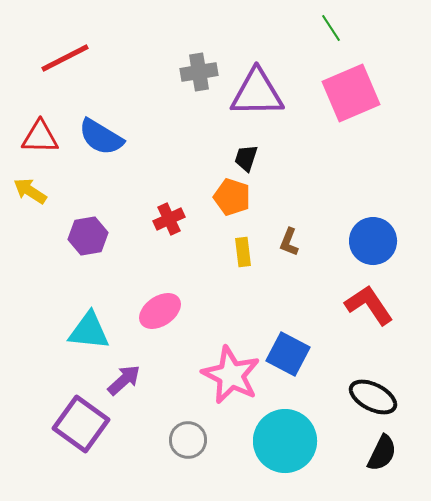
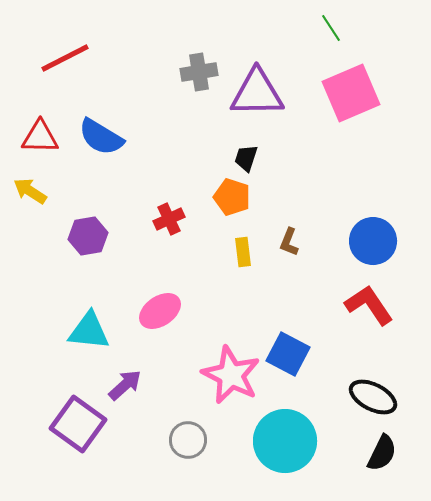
purple arrow: moved 1 px right, 5 px down
purple square: moved 3 px left
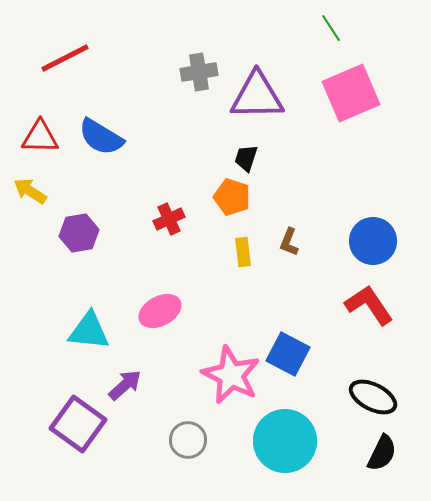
purple triangle: moved 3 px down
purple hexagon: moved 9 px left, 3 px up
pink ellipse: rotated 6 degrees clockwise
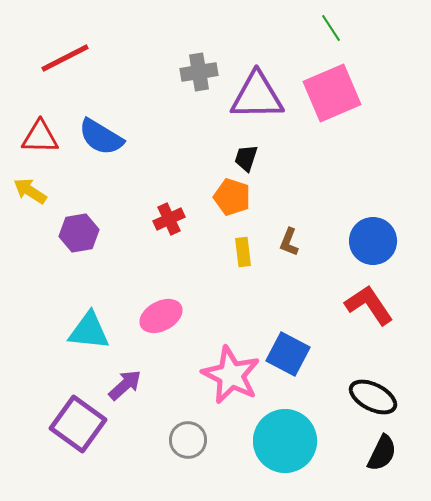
pink square: moved 19 px left
pink ellipse: moved 1 px right, 5 px down
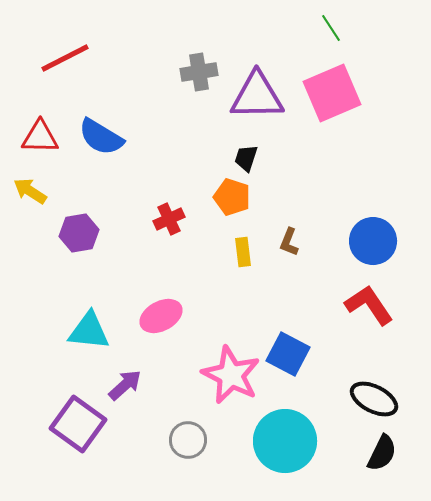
black ellipse: moved 1 px right, 2 px down
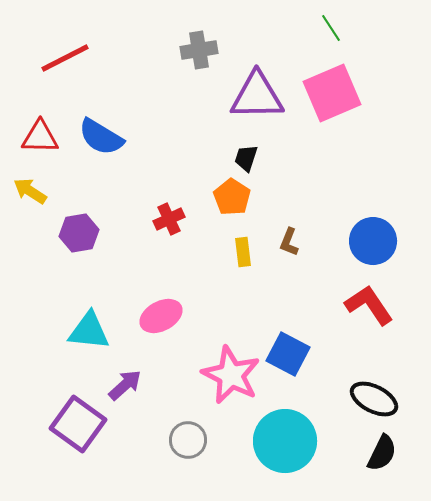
gray cross: moved 22 px up
orange pentagon: rotated 15 degrees clockwise
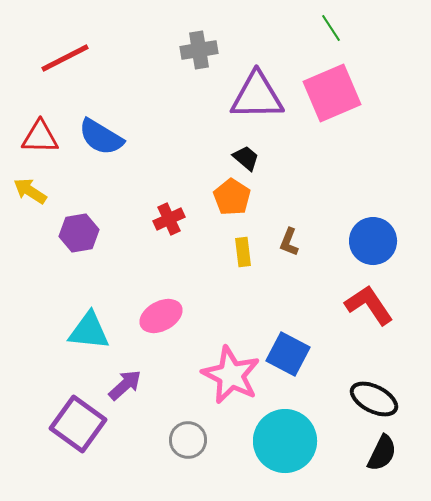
black trapezoid: rotated 112 degrees clockwise
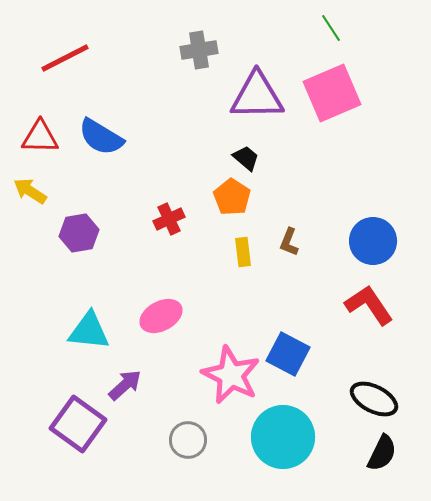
cyan circle: moved 2 px left, 4 px up
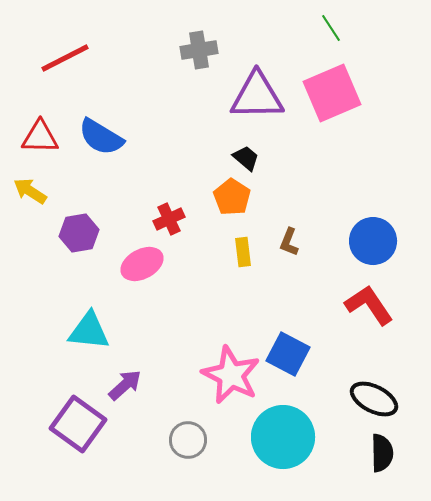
pink ellipse: moved 19 px left, 52 px up
black semicircle: rotated 27 degrees counterclockwise
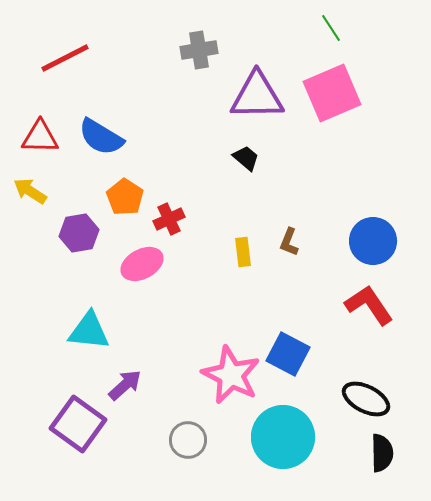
orange pentagon: moved 107 px left
black ellipse: moved 8 px left
